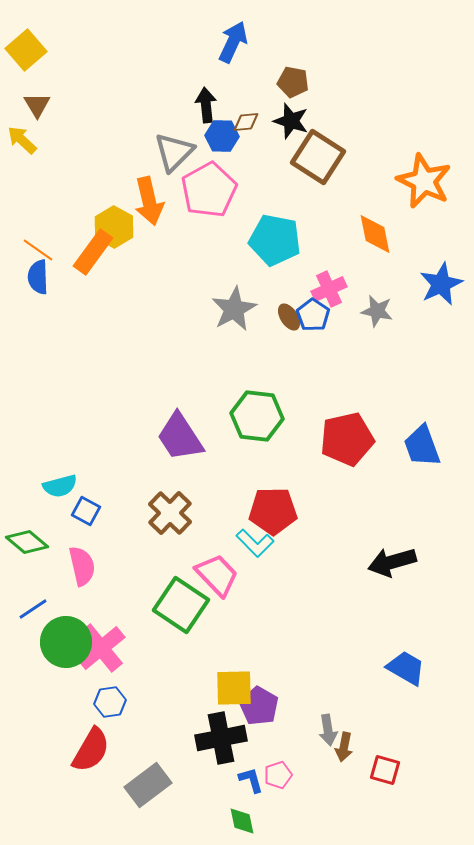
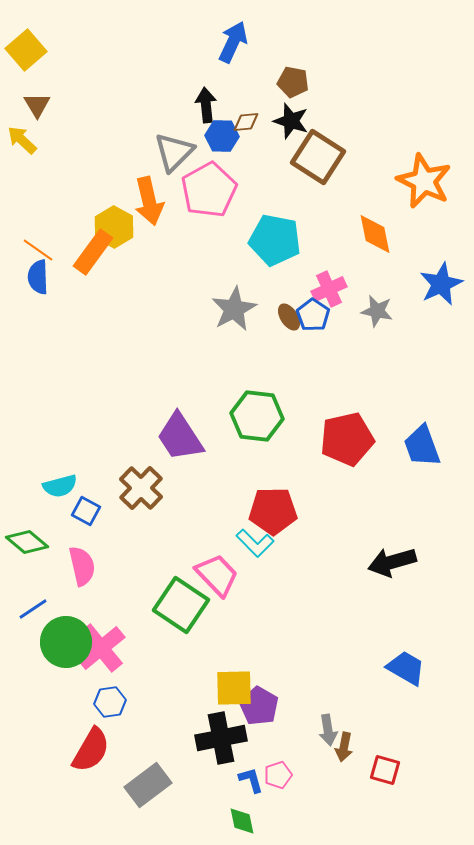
brown cross at (170, 513): moved 29 px left, 25 px up
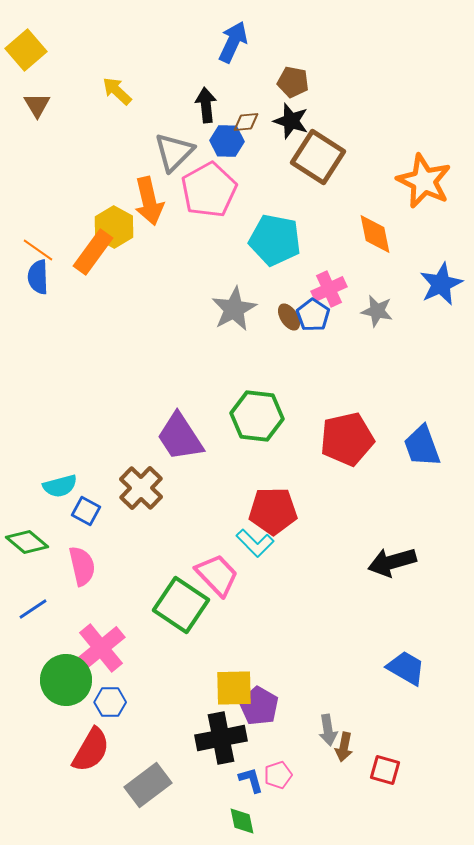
blue hexagon at (222, 136): moved 5 px right, 5 px down
yellow arrow at (22, 140): moved 95 px right, 49 px up
green circle at (66, 642): moved 38 px down
blue hexagon at (110, 702): rotated 8 degrees clockwise
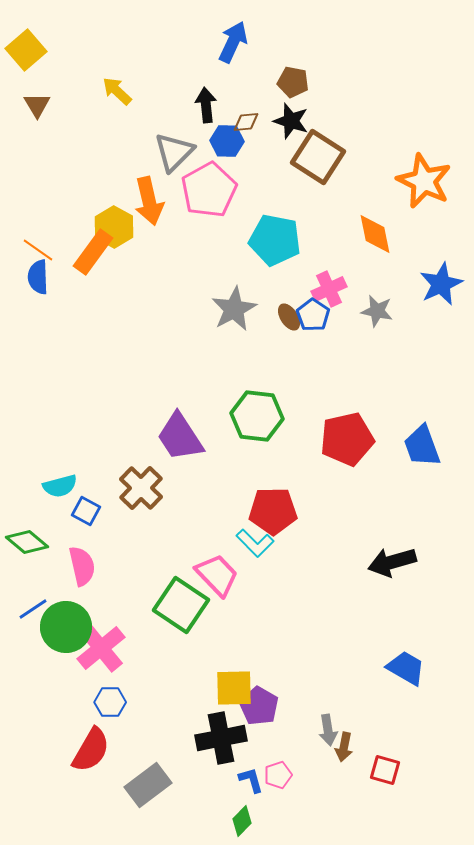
green circle at (66, 680): moved 53 px up
green diamond at (242, 821): rotated 56 degrees clockwise
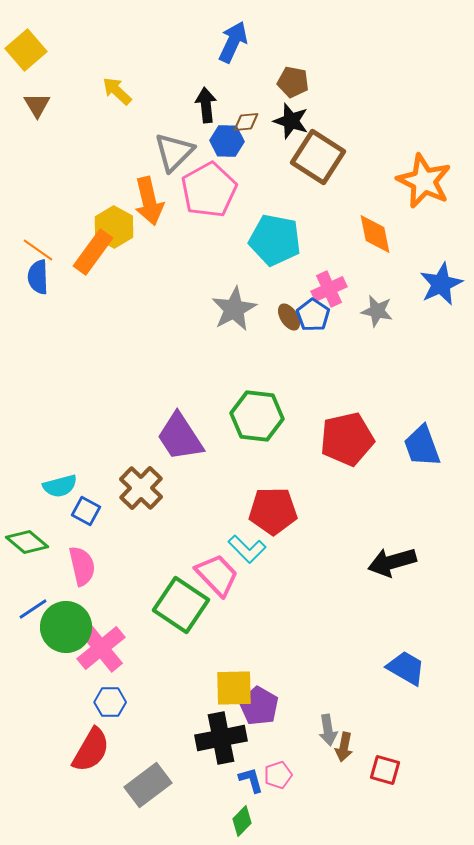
cyan L-shape at (255, 543): moved 8 px left, 6 px down
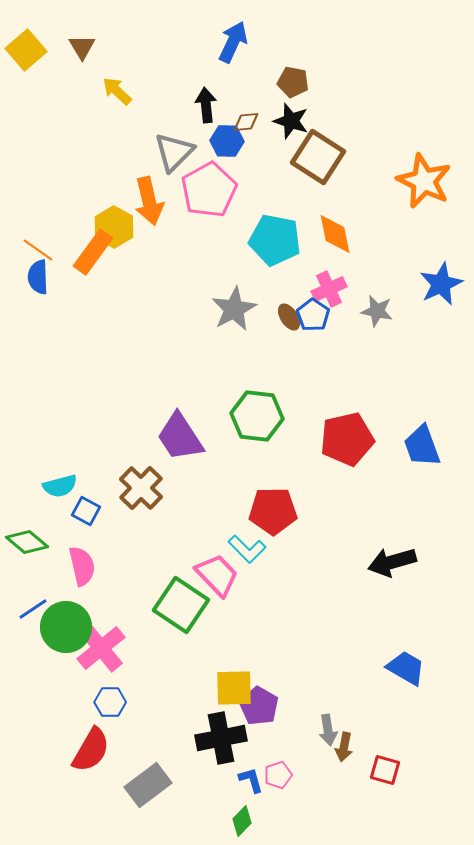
brown triangle at (37, 105): moved 45 px right, 58 px up
orange diamond at (375, 234): moved 40 px left
